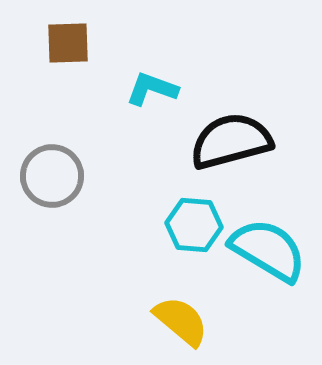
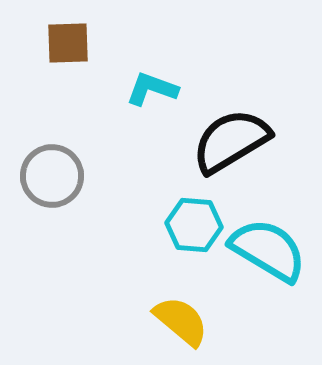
black semicircle: rotated 16 degrees counterclockwise
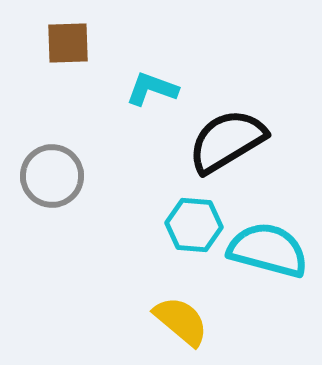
black semicircle: moved 4 px left
cyan semicircle: rotated 16 degrees counterclockwise
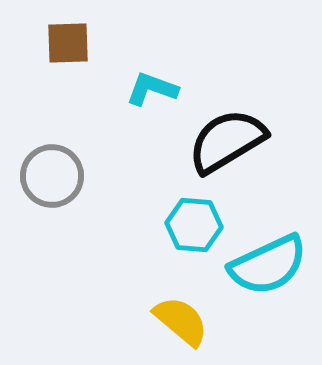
cyan semicircle: moved 15 px down; rotated 140 degrees clockwise
